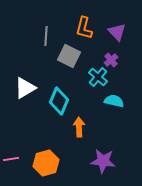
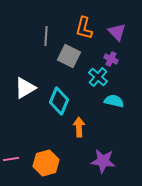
purple cross: moved 1 px up; rotated 24 degrees counterclockwise
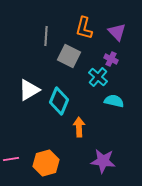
white triangle: moved 4 px right, 2 px down
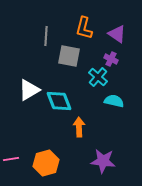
purple triangle: moved 2 px down; rotated 12 degrees counterclockwise
gray square: rotated 15 degrees counterclockwise
cyan diamond: rotated 44 degrees counterclockwise
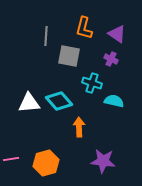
cyan cross: moved 6 px left, 6 px down; rotated 24 degrees counterclockwise
white triangle: moved 13 px down; rotated 25 degrees clockwise
cyan diamond: rotated 20 degrees counterclockwise
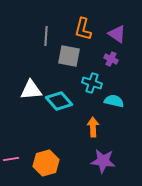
orange L-shape: moved 1 px left, 1 px down
white triangle: moved 2 px right, 13 px up
orange arrow: moved 14 px right
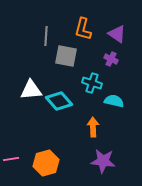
gray square: moved 3 px left
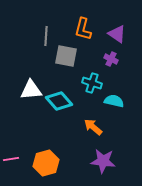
orange arrow: rotated 48 degrees counterclockwise
